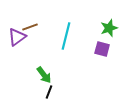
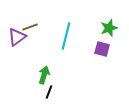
green arrow: rotated 126 degrees counterclockwise
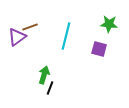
green star: moved 4 px up; rotated 24 degrees clockwise
purple square: moved 3 px left
black line: moved 1 px right, 4 px up
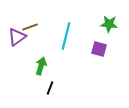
green arrow: moved 3 px left, 9 px up
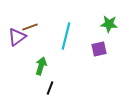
purple square: rotated 28 degrees counterclockwise
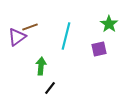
green star: rotated 30 degrees clockwise
green arrow: rotated 12 degrees counterclockwise
black line: rotated 16 degrees clockwise
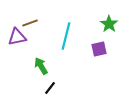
brown line: moved 4 px up
purple triangle: rotated 24 degrees clockwise
green arrow: rotated 36 degrees counterclockwise
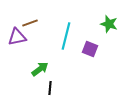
green star: rotated 18 degrees counterclockwise
purple square: moved 9 px left; rotated 35 degrees clockwise
green arrow: moved 1 px left, 3 px down; rotated 84 degrees clockwise
black line: rotated 32 degrees counterclockwise
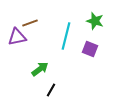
green star: moved 14 px left, 3 px up
black line: moved 1 px right, 2 px down; rotated 24 degrees clockwise
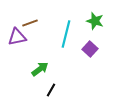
cyan line: moved 2 px up
purple square: rotated 21 degrees clockwise
